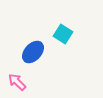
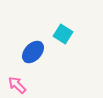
pink arrow: moved 3 px down
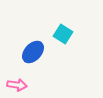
pink arrow: rotated 144 degrees clockwise
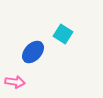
pink arrow: moved 2 px left, 3 px up
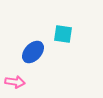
cyan square: rotated 24 degrees counterclockwise
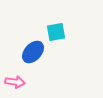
cyan square: moved 7 px left, 2 px up; rotated 18 degrees counterclockwise
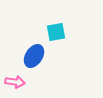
blue ellipse: moved 1 px right, 4 px down; rotated 10 degrees counterclockwise
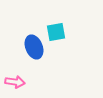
blue ellipse: moved 9 px up; rotated 55 degrees counterclockwise
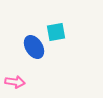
blue ellipse: rotated 10 degrees counterclockwise
